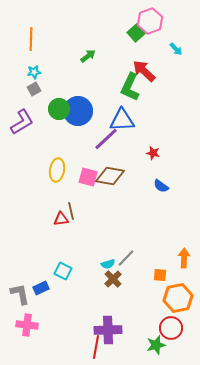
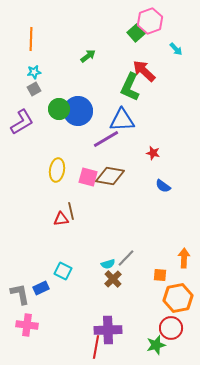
purple line: rotated 12 degrees clockwise
blue semicircle: moved 2 px right
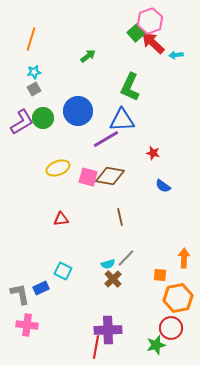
orange line: rotated 15 degrees clockwise
cyan arrow: moved 6 px down; rotated 128 degrees clockwise
red arrow: moved 9 px right, 28 px up
green circle: moved 16 px left, 9 px down
yellow ellipse: moved 1 px right, 2 px up; rotated 60 degrees clockwise
brown line: moved 49 px right, 6 px down
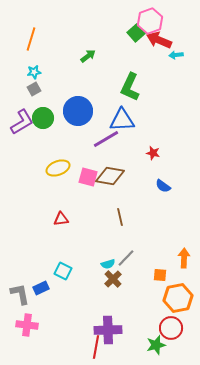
red arrow: moved 6 px right, 3 px up; rotated 20 degrees counterclockwise
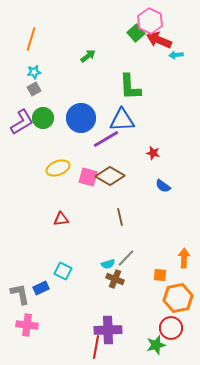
pink hexagon: rotated 15 degrees counterclockwise
green L-shape: rotated 28 degrees counterclockwise
blue circle: moved 3 px right, 7 px down
brown diamond: rotated 20 degrees clockwise
brown cross: moved 2 px right; rotated 24 degrees counterclockwise
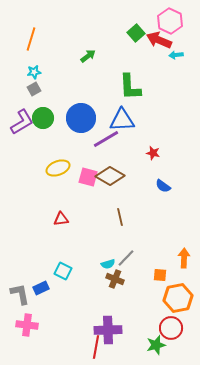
pink hexagon: moved 20 px right
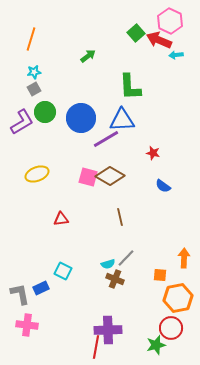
green circle: moved 2 px right, 6 px up
yellow ellipse: moved 21 px left, 6 px down
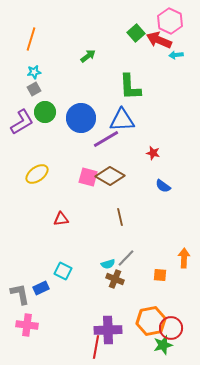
yellow ellipse: rotated 15 degrees counterclockwise
orange hexagon: moved 27 px left, 23 px down
green star: moved 7 px right
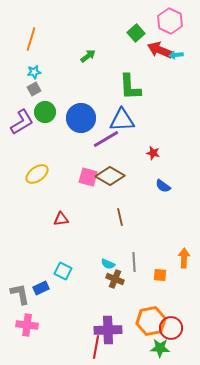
red arrow: moved 1 px right, 10 px down
gray line: moved 8 px right, 4 px down; rotated 48 degrees counterclockwise
cyan semicircle: rotated 40 degrees clockwise
green star: moved 3 px left, 3 px down; rotated 18 degrees clockwise
